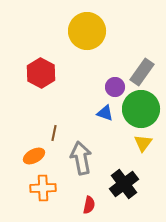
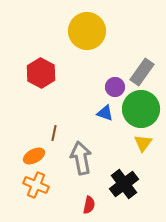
orange cross: moved 7 px left, 3 px up; rotated 25 degrees clockwise
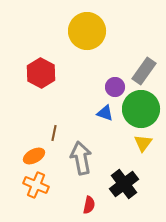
gray rectangle: moved 2 px right, 1 px up
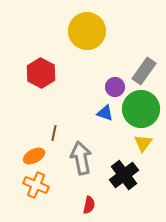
black cross: moved 9 px up
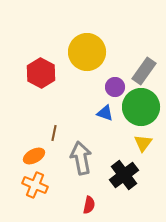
yellow circle: moved 21 px down
green circle: moved 2 px up
orange cross: moved 1 px left
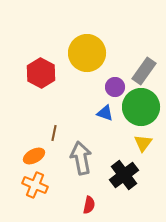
yellow circle: moved 1 px down
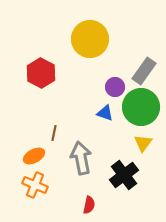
yellow circle: moved 3 px right, 14 px up
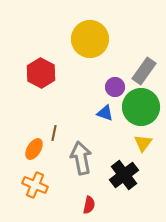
orange ellipse: moved 7 px up; rotated 30 degrees counterclockwise
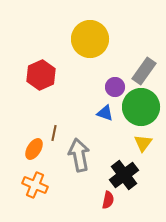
red hexagon: moved 2 px down; rotated 8 degrees clockwise
gray arrow: moved 2 px left, 3 px up
red semicircle: moved 19 px right, 5 px up
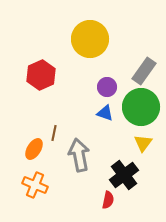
purple circle: moved 8 px left
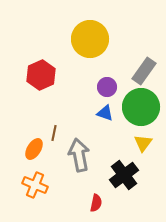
red semicircle: moved 12 px left, 3 px down
